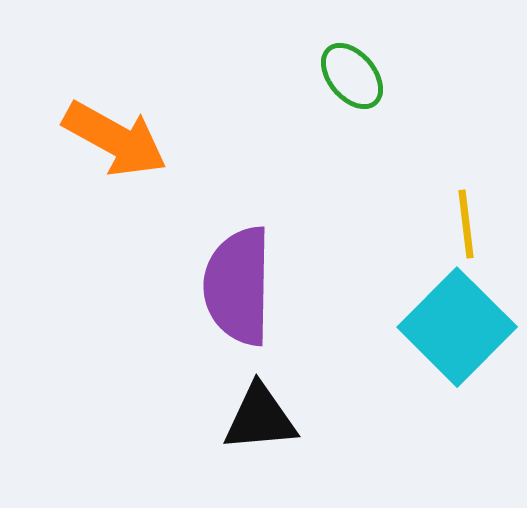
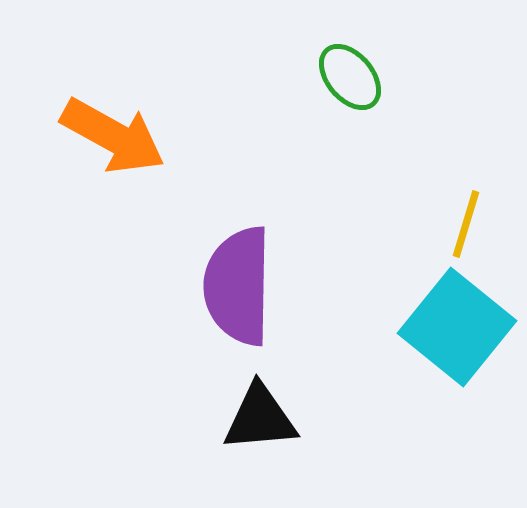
green ellipse: moved 2 px left, 1 px down
orange arrow: moved 2 px left, 3 px up
yellow line: rotated 24 degrees clockwise
cyan square: rotated 6 degrees counterclockwise
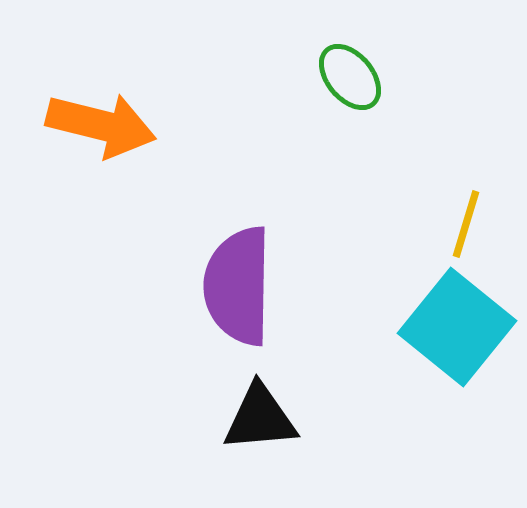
orange arrow: moved 12 px left, 11 px up; rotated 15 degrees counterclockwise
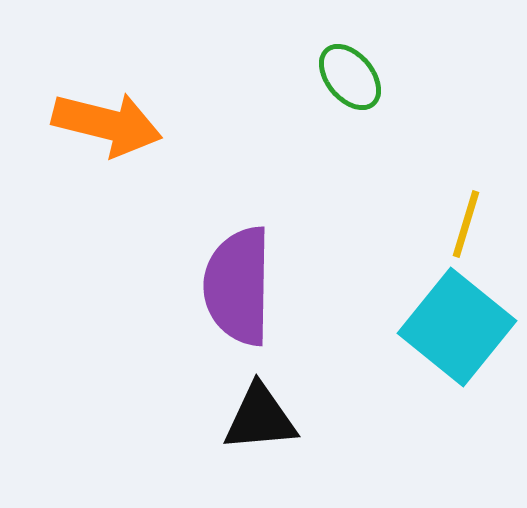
orange arrow: moved 6 px right, 1 px up
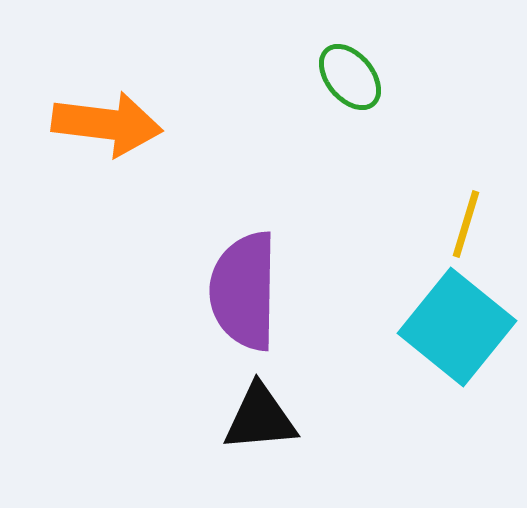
orange arrow: rotated 7 degrees counterclockwise
purple semicircle: moved 6 px right, 5 px down
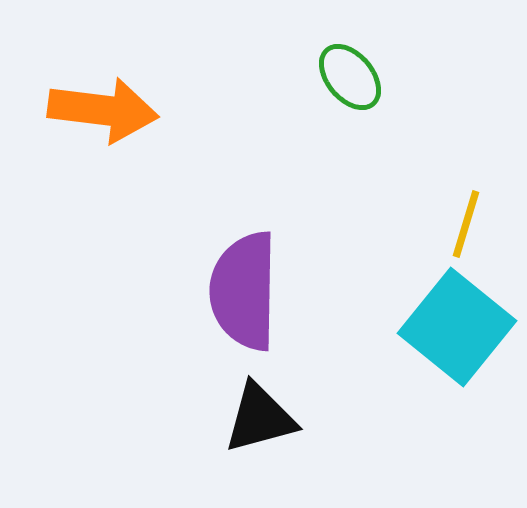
orange arrow: moved 4 px left, 14 px up
black triangle: rotated 10 degrees counterclockwise
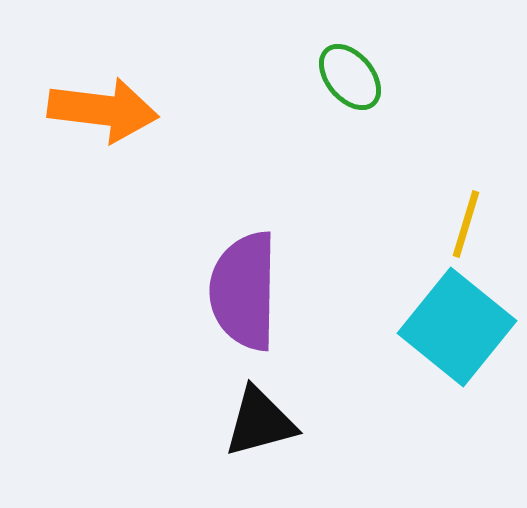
black triangle: moved 4 px down
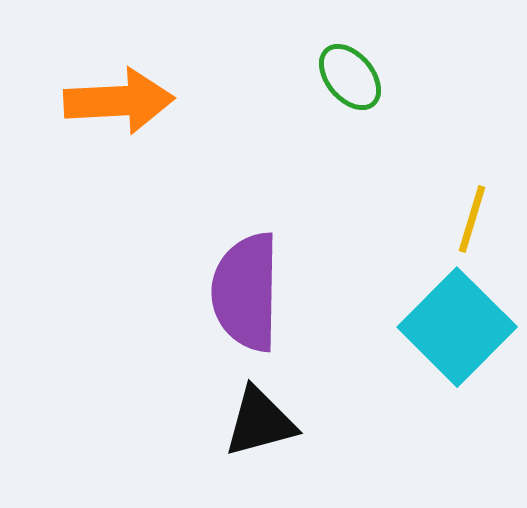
orange arrow: moved 16 px right, 9 px up; rotated 10 degrees counterclockwise
yellow line: moved 6 px right, 5 px up
purple semicircle: moved 2 px right, 1 px down
cyan square: rotated 6 degrees clockwise
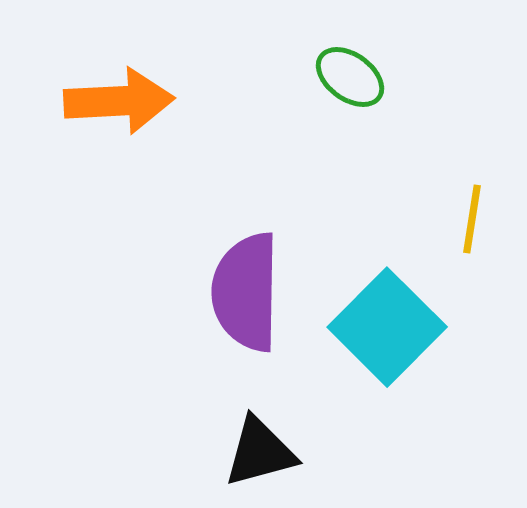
green ellipse: rotated 14 degrees counterclockwise
yellow line: rotated 8 degrees counterclockwise
cyan square: moved 70 px left
black triangle: moved 30 px down
